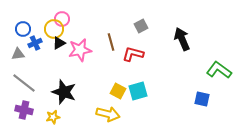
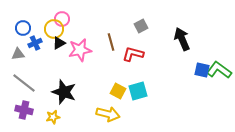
blue circle: moved 1 px up
blue square: moved 29 px up
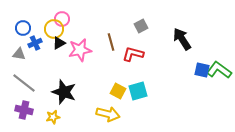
black arrow: rotated 10 degrees counterclockwise
gray triangle: moved 1 px right; rotated 16 degrees clockwise
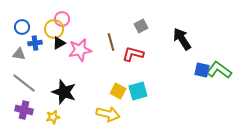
blue circle: moved 1 px left, 1 px up
blue cross: rotated 16 degrees clockwise
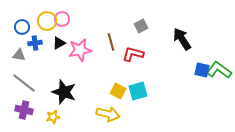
yellow circle: moved 7 px left, 8 px up
gray triangle: moved 1 px down
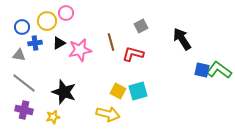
pink circle: moved 4 px right, 6 px up
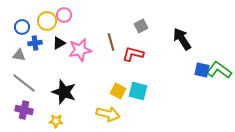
pink circle: moved 2 px left, 2 px down
cyan square: rotated 30 degrees clockwise
yellow star: moved 3 px right, 4 px down; rotated 16 degrees clockwise
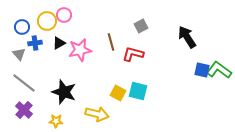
black arrow: moved 5 px right, 2 px up
gray triangle: moved 1 px up; rotated 40 degrees clockwise
yellow square: moved 2 px down
purple cross: rotated 30 degrees clockwise
yellow arrow: moved 11 px left
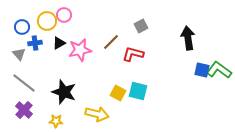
black arrow: moved 1 px right, 1 px down; rotated 25 degrees clockwise
brown line: rotated 60 degrees clockwise
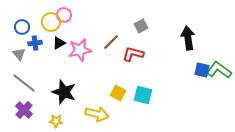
yellow circle: moved 4 px right, 1 px down
cyan square: moved 5 px right, 4 px down
